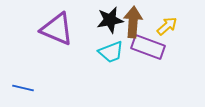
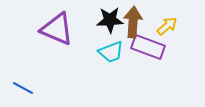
black star: rotated 8 degrees clockwise
blue line: rotated 15 degrees clockwise
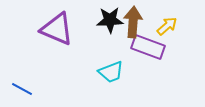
cyan trapezoid: moved 20 px down
blue line: moved 1 px left, 1 px down
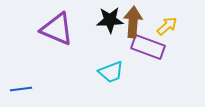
blue line: moved 1 px left; rotated 35 degrees counterclockwise
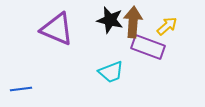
black star: rotated 16 degrees clockwise
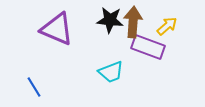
black star: rotated 8 degrees counterclockwise
blue line: moved 13 px right, 2 px up; rotated 65 degrees clockwise
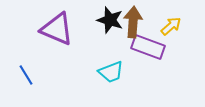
black star: rotated 12 degrees clockwise
yellow arrow: moved 4 px right
blue line: moved 8 px left, 12 px up
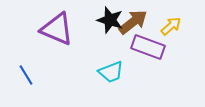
brown arrow: rotated 48 degrees clockwise
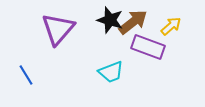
purple triangle: moved 1 px right; rotated 48 degrees clockwise
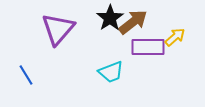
black star: moved 2 px up; rotated 20 degrees clockwise
yellow arrow: moved 4 px right, 11 px down
purple rectangle: rotated 20 degrees counterclockwise
